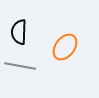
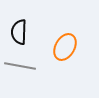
orange ellipse: rotated 8 degrees counterclockwise
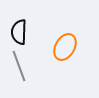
gray line: moved 1 px left; rotated 60 degrees clockwise
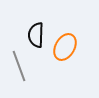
black semicircle: moved 17 px right, 3 px down
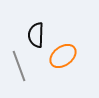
orange ellipse: moved 2 px left, 9 px down; rotated 24 degrees clockwise
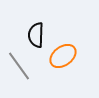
gray line: rotated 16 degrees counterclockwise
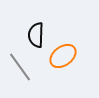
gray line: moved 1 px right, 1 px down
